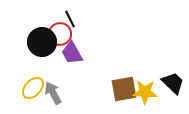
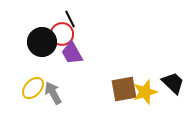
red circle: moved 2 px right
yellow star: rotated 20 degrees counterclockwise
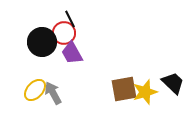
red circle: moved 2 px right, 1 px up
yellow ellipse: moved 2 px right, 2 px down
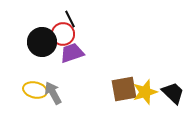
red circle: moved 1 px left, 1 px down
purple trapezoid: rotated 100 degrees clockwise
black trapezoid: moved 10 px down
yellow ellipse: rotated 60 degrees clockwise
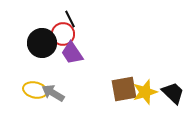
black circle: moved 1 px down
purple trapezoid: rotated 105 degrees counterclockwise
gray arrow: rotated 30 degrees counterclockwise
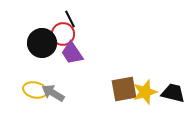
black trapezoid: rotated 30 degrees counterclockwise
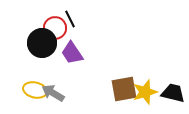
red circle: moved 8 px left, 6 px up
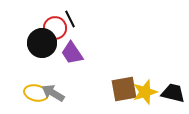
yellow ellipse: moved 1 px right, 3 px down
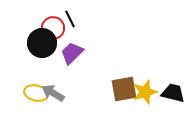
red circle: moved 2 px left
purple trapezoid: rotated 80 degrees clockwise
